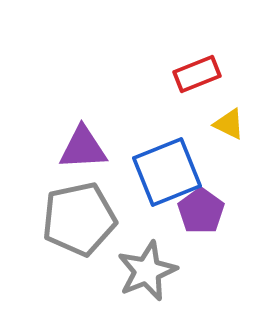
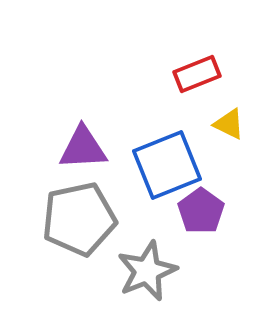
blue square: moved 7 px up
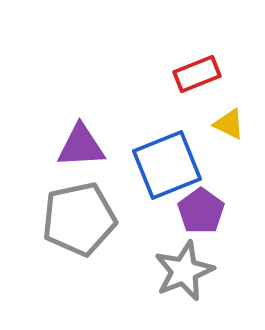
purple triangle: moved 2 px left, 2 px up
gray star: moved 37 px right
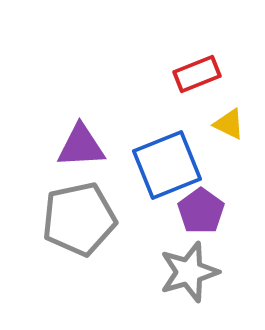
gray star: moved 5 px right, 1 px down; rotated 6 degrees clockwise
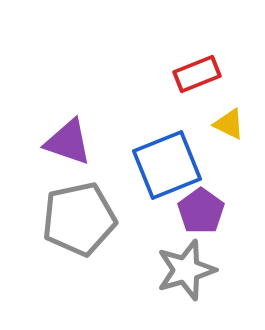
purple triangle: moved 13 px left, 4 px up; rotated 22 degrees clockwise
gray star: moved 3 px left, 2 px up
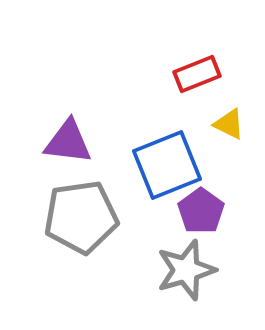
purple triangle: rotated 12 degrees counterclockwise
gray pentagon: moved 2 px right, 2 px up; rotated 4 degrees clockwise
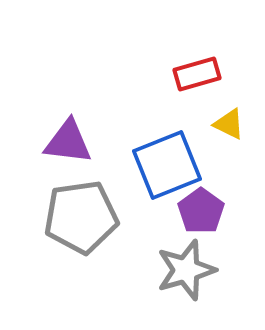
red rectangle: rotated 6 degrees clockwise
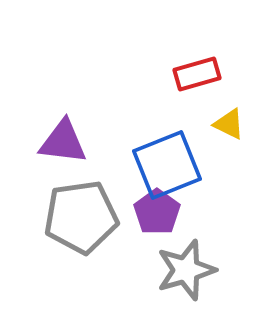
purple triangle: moved 5 px left
purple pentagon: moved 44 px left, 1 px down
